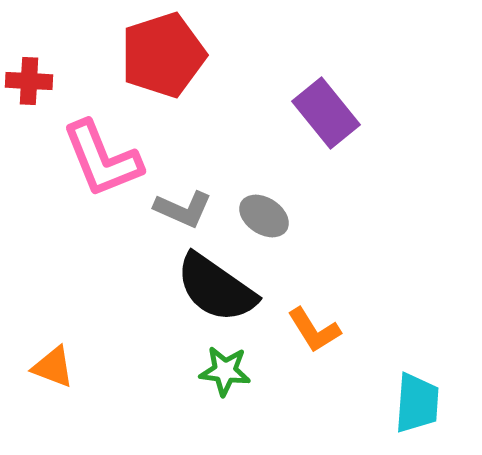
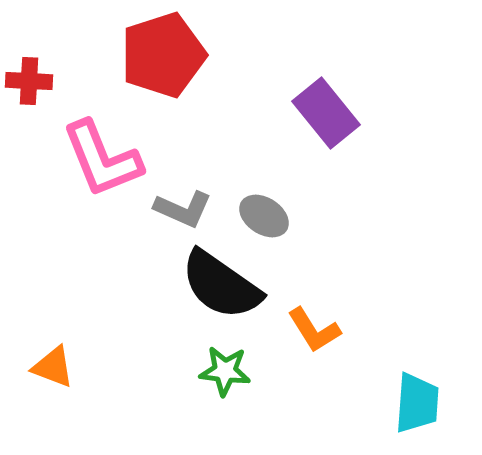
black semicircle: moved 5 px right, 3 px up
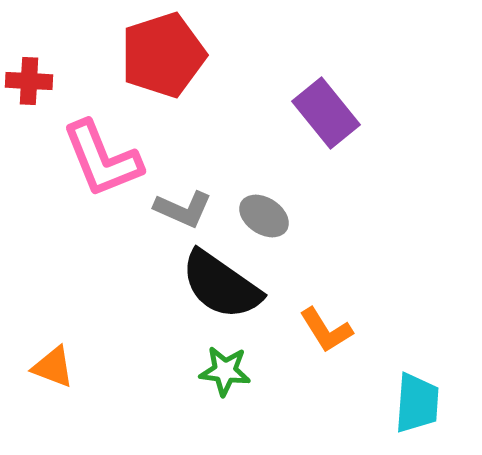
orange L-shape: moved 12 px right
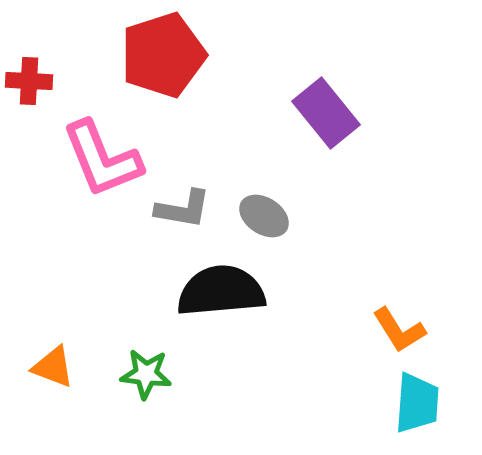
gray L-shape: rotated 14 degrees counterclockwise
black semicircle: moved 6 px down; rotated 140 degrees clockwise
orange L-shape: moved 73 px right
green star: moved 79 px left, 3 px down
